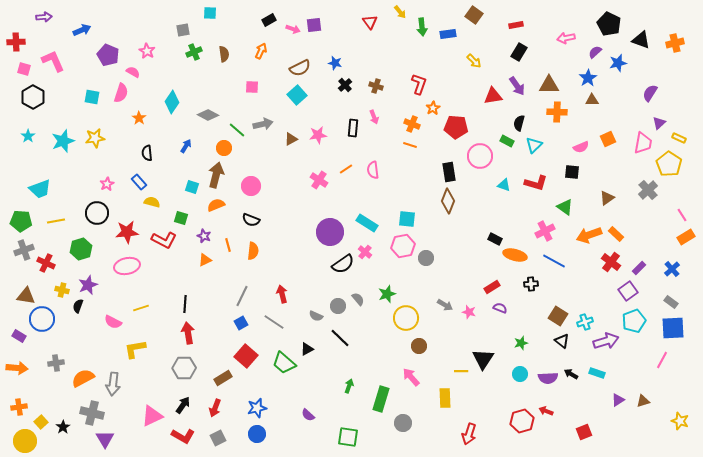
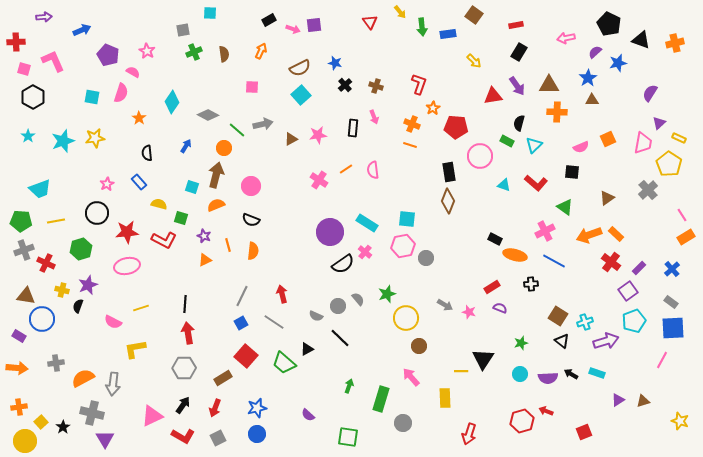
cyan square at (297, 95): moved 4 px right
red L-shape at (536, 183): rotated 25 degrees clockwise
yellow semicircle at (152, 202): moved 7 px right, 2 px down
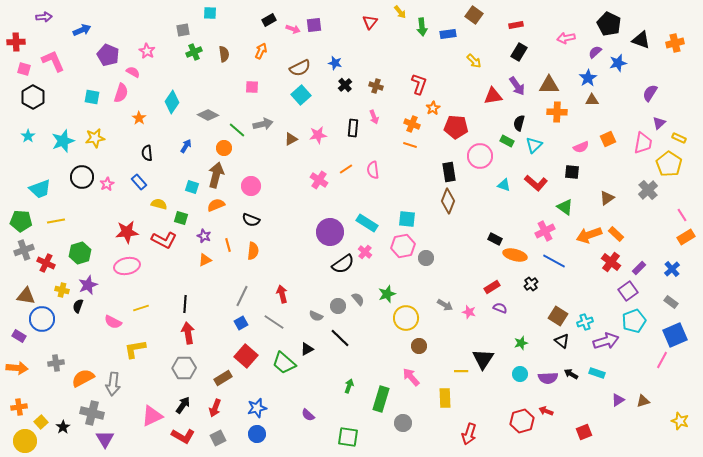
red triangle at (370, 22): rotated 14 degrees clockwise
black circle at (97, 213): moved 15 px left, 36 px up
green hexagon at (81, 249): moved 1 px left, 4 px down
black cross at (531, 284): rotated 32 degrees counterclockwise
blue square at (673, 328): moved 2 px right, 7 px down; rotated 20 degrees counterclockwise
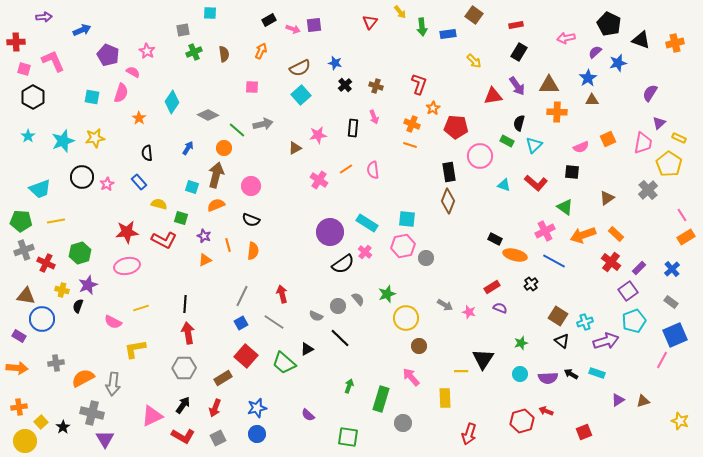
brown triangle at (291, 139): moved 4 px right, 9 px down
blue arrow at (186, 146): moved 2 px right, 2 px down
orange arrow at (589, 235): moved 6 px left
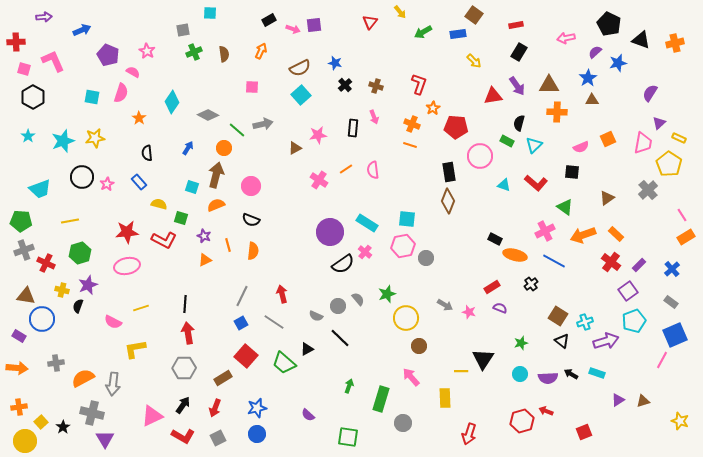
green arrow at (422, 27): moved 1 px right, 5 px down; rotated 66 degrees clockwise
blue rectangle at (448, 34): moved 10 px right
yellow line at (56, 221): moved 14 px right
purple rectangle at (639, 268): moved 3 px up
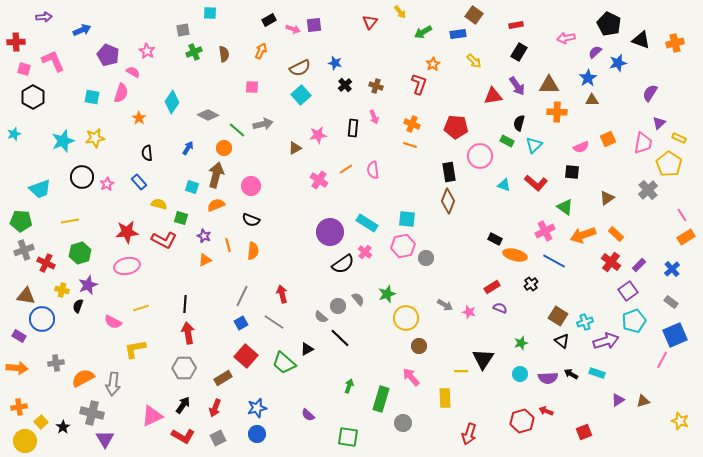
orange star at (433, 108): moved 44 px up
cyan star at (28, 136): moved 14 px left, 2 px up; rotated 16 degrees clockwise
gray semicircle at (316, 316): moved 5 px right, 1 px down; rotated 16 degrees clockwise
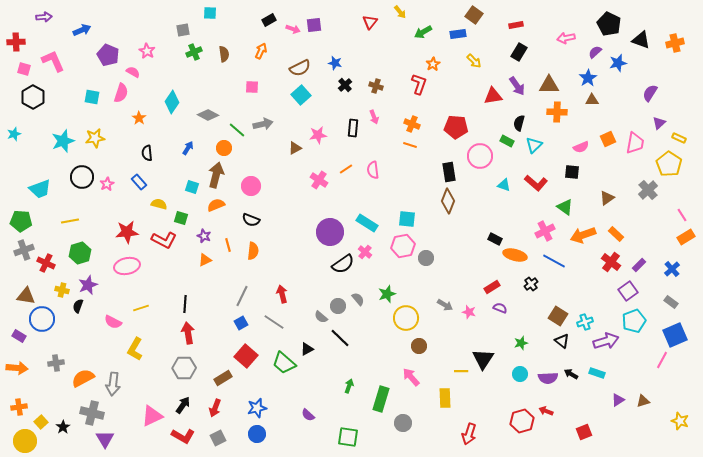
pink trapezoid at (643, 143): moved 8 px left
yellow L-shape at (135, 349): rotated 50 degrees counterclockwise
